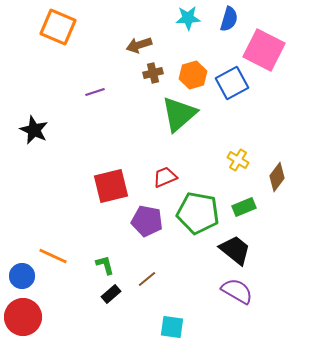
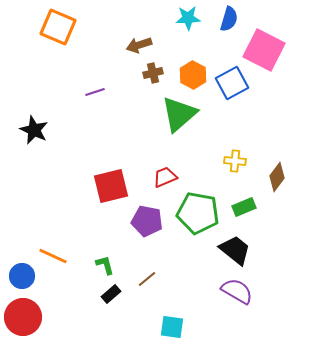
orange hexagon: rotated 16 degrees counterclockwise
yellow cross: moved 3 px left, 1 px down; rotated 25 degrees counterclockwise
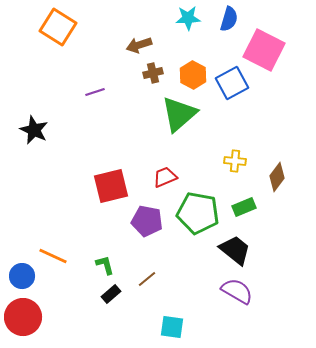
orange square: rotated 9 degrees clockwise
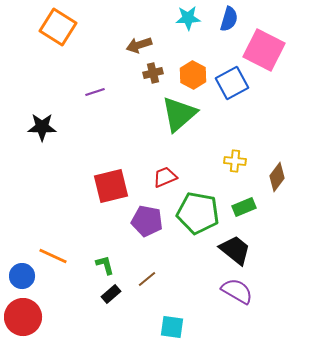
black star: moved 8 px right, 3 px up; rotated 24 degrees counterclockwise
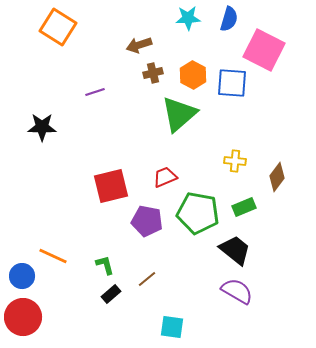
blue square: rotated 32 degrees clockwise
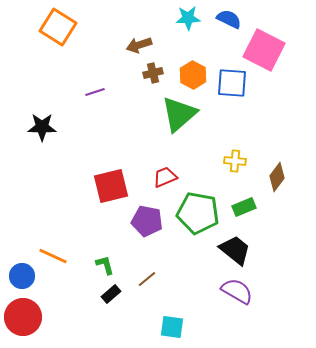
blue semicircle: rotated 80 degrees counterclockwise
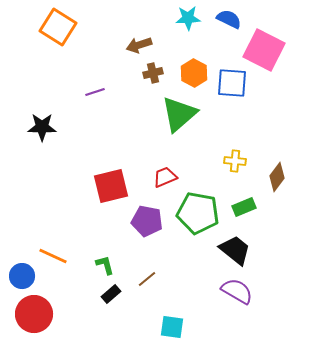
orange hexagon: moved 1 px right, 2 px up
red circle: moved 11 px right, 3 px up
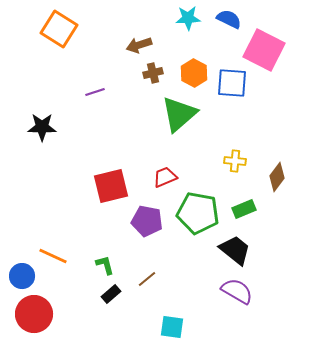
orange square: moved 1 px right, 2 px down
green rectangle: moved 2 px down
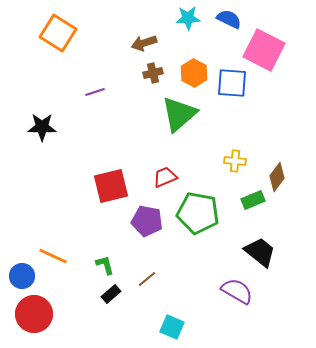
orange square: moved 1 px left, 4 px down
brown arrow: moved 5 px right, 2 px up
green rectangle: moved 9 px right, 9 px up
black trapezoid: moved 25 px right, 2 px down
cyan square: rotated 15 degrees clockwise
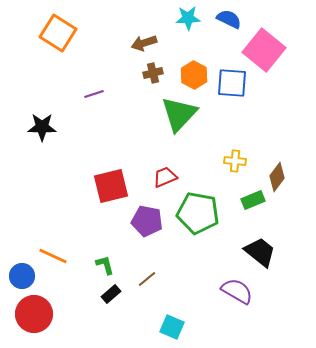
pink square: rotated 12 degrees clockwise
orange hexagon: moved 2 px down
purple line: moved 1 px left, 2 px down
green triangle: rotated 6 degrees counterclockwise
